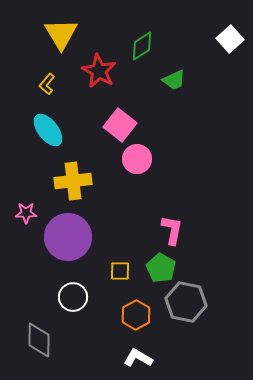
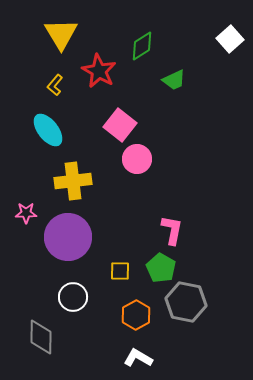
yellow L-shape: moved 8 px right, 1 px down
gray diamond: moved 2 px right, 3 px up
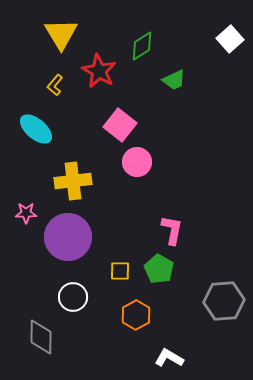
cyan ellipse: moved 12 px left, 1 px up; rotated 12 degrees counterclockwise
pink circle: moved 3 px down
green pentagon: moved 2 px left, 1 px down
gray hexagon: moved 38 px right, 1 px up; rotated 15 degrees counterclockwise
white L-shape: moved 31 px right
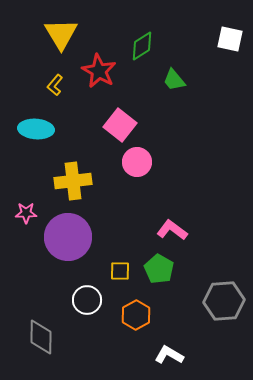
white square: rotated 36 degrees counterclockwise
green trapezoid: rotated 75 degrees clockwise
cyan ellipse: rotated 36 degrees counterclockwise
pink L-shape: rotated 64 degrees counterclockwise
white circle: moved 14 px right, 3 px down
white L-shape: moved 3 px up
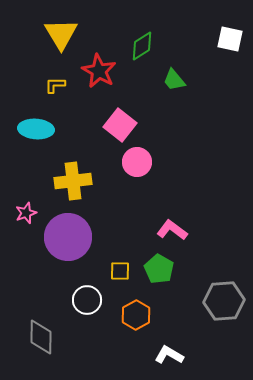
yellow L-shape: rotated 50 degrees clockwise
pink star: rotated 20 degrees counterclockwise
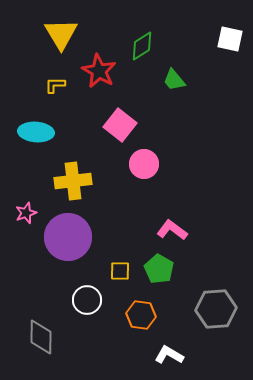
cyan ellipse: moved 3 px down
pink circle: moved 7 px right, 2 px down
gray hexagon: moved 8 px left, 8 px down
orange hexagon: moved 5 px right; rotated 24 degrees counterclockwise
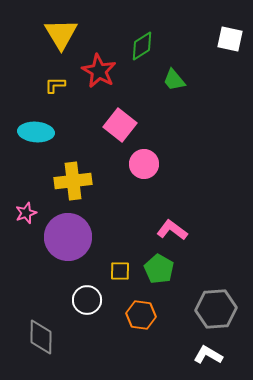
white L-shape: moved 39 px right
